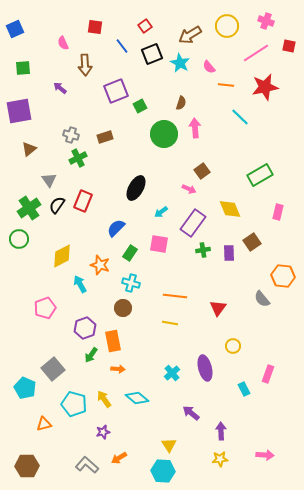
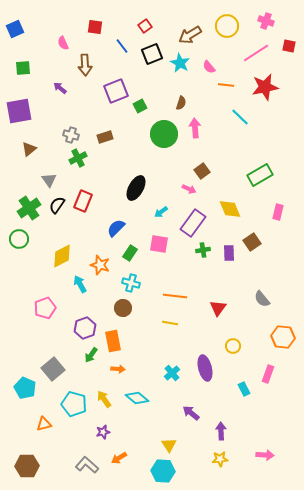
orange hexagon at (283, 276): moved 61 px down
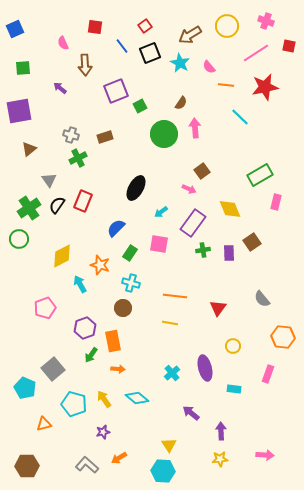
black square at (152, 54): moved 2 px left, 1 px up
brown semicircle at (181, 103): rotated 16 degrees clockwise
pink rectangle at (278, 212): moved 2 px left, 10 px up
cyan rectangle at (244, 389): moved 10 px left; rotated 56 degrees counterclockwise
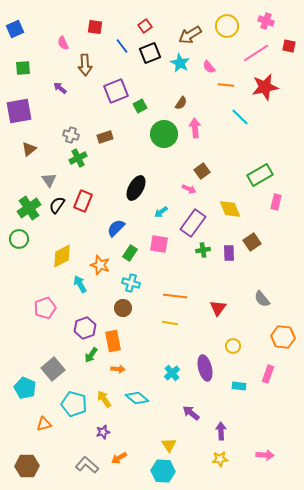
cyan rectangle at (234, 389): moved 5 px right, 3 px up
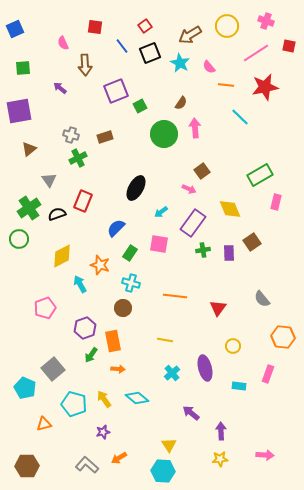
black semicircle at (57, 205): moved 9 px down; rotated 36 degrees clockwise
yellow line at (170, 323): moved 5 px left, 17 px down
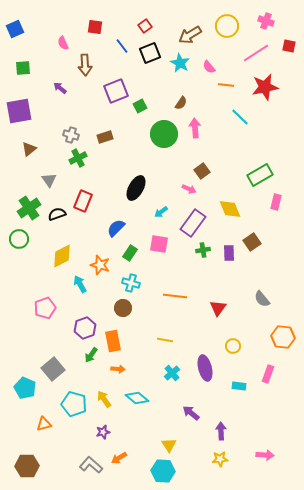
gray L-shape at (87, 465): moved 4 px right
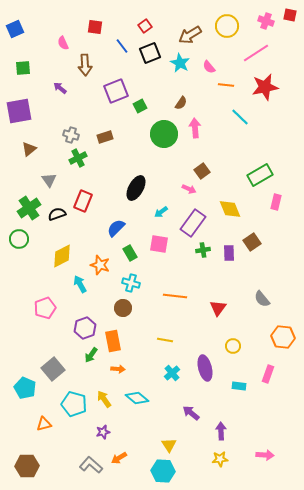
red square at (289, 46): moved 1 px right, 31 px up
green rectangle at (130, 253): rotated 63 degrees counterclockwise
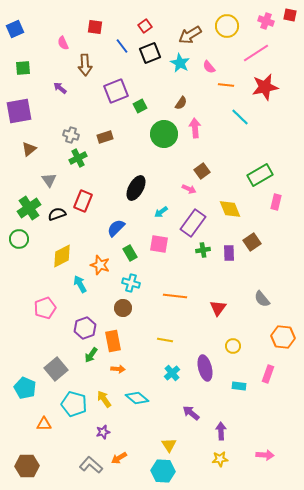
gray square at (53, 369): moved 3 px right
orange triangle at (44, 424): rotated 14 degrees clockwise
